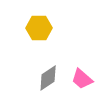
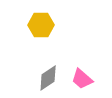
yellow hexagon: moved 2 px right, 3 px up
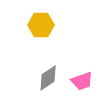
pink trapezoid: moved 2 px down; rotated 60 degrees counterclockwise
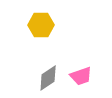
pink trapezoid: moved 1 px left, 5 px up
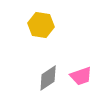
yellow hexagon: rotated 10 degrees clockwise
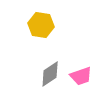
gray diamond: moved 2 px right, 4 px up
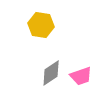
gray diamond: moved 1 px right, 1 px up
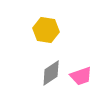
yellow hexagon: moved 5 px right, 5 px down
